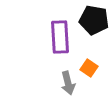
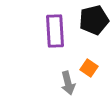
black pentagon: rotated 24 degrees counterclockwise
purple rectangle: moved 5 px left, 6 px up
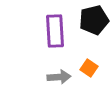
gray arrow: moved 9 px left, 6 px up; rotated 80 degrees counterclockwise
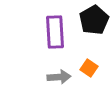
black pentagon: rotated 16 degrees counterclockwise
purple rectangle: moved 1 px down
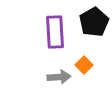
black pentagon: moved 2 px down
orange square: moved 5 px left, 3 px up; rotated 12 degrees clockwise
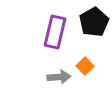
purple rectangle: rotated 16 degrees clockwise
orange square: moved 1 px right, 1 px down
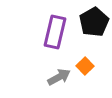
gray arrow: rotated 25 degrees counterclockwise
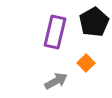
orange square: moved 1 px right, 3 px up
gray arrow: moved 3 px left, 4 px down
